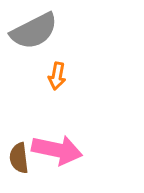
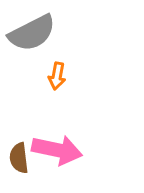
gray semicircle: moved 2 px left, 2 px down
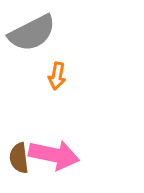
pink arrow: moved 3 px left, 5 px down
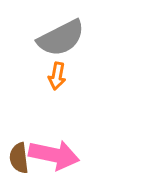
gray semicircle: moved 29 px right, 5 px down
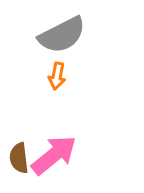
gray semicircle: moved 1 px right, 3 px up
pink arrow: rotated 51 degrees counterclockwise
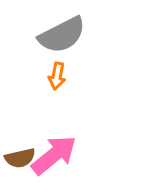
brown semicircle: moved 1 px right; rotated 96 degrees counterclockwise
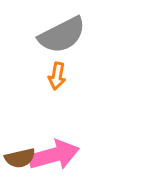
pink arrow: rotated 24 degrees clockwise
